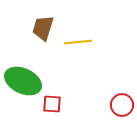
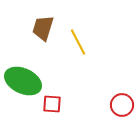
yellow line: rotated 68 degrees clockwise
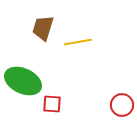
yellow line: rotated 72 degrees counterclockwise
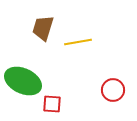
red circle: moved 9 px left, 15 px up
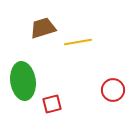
brown trapezoid: rotated 56 degrees clockwise
green ellipse: rotated 57 degrees clockwise
red square: rotated 18 degrees counterclockwise
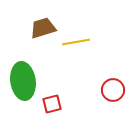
yellow line: moved 2 px left
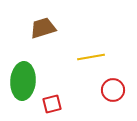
yellow line: moved 15 px right, 15 px down
green ellipse: rotated 12 degrees clockwise
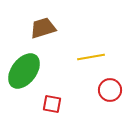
green ellipse: moved 1 px right, 10 px up; rotated 33 degrees clockwise
red circle: moved 3 px left
red square: rotated 24 degrees clockwise
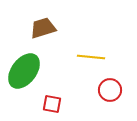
yellow line: rotated 16 degrees clockwise
